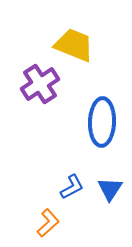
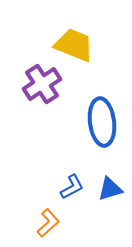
purple cross: moved 2 px right
blue ellipse: rotated 9 degrees counterclockwise
blue triangle: rotated 40 degrees clockwise
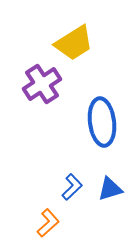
yellow trapezoid: moved 2 px up; rotated 126 degrees clockwise
blue L-shape: rotated 16 degrees counterclockwise
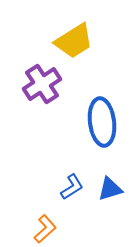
yellow trapezoid: moved 2 px up
blue L-shape: rotated 12 degrees clockwise
orange L-shape: moved 3 px left, 6 px down
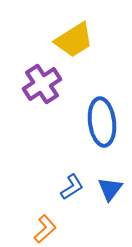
yellow trapezoid: moved 1 px up
blue triangle: rotated 36 degrees counterclockwise
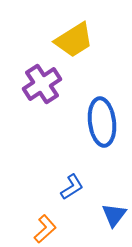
blue triangle: moved 4 px right, 26 px down
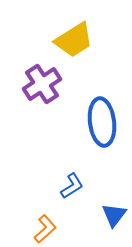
blue L-shape: moved 1 px up
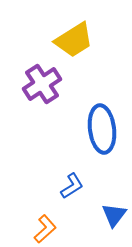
blue ellipse: moved 7 px down
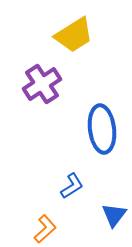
yellow trapezoid: moved 5 px up
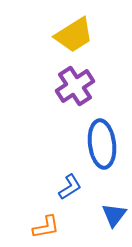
purple cross: moved 33 px right, 2 px down
blue ellipse: moved 15 px down
blue L-shape: moved 2 px left, 1 px down
orange L-shape: moved 1 px right, 2 px up; rotated 32 degrees clockwise
